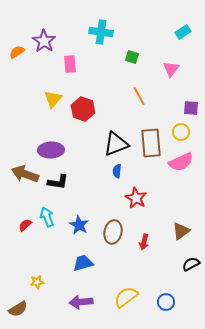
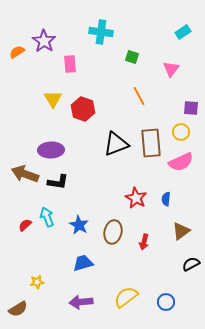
yellow triangle: rotated 12 degrees counterclockwise
blue semicircle: moved 49 px right, 28 px down
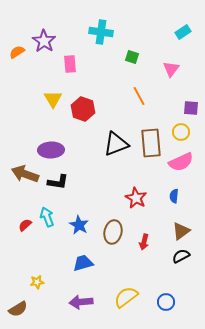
blue semicircle: moved 8 px right, 3 px up
black semicircle: moved 10 px left, 8 px up
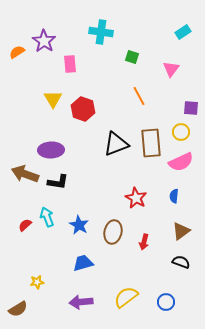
black semicircle: moved 6 px down; rotated 48 degrees clockwise
